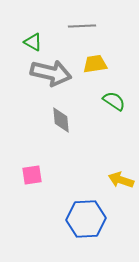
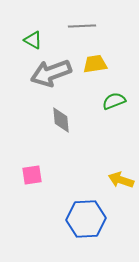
green triangle: moved 2 px up
gray arrow: rotated 147 degrees clockwise
green semicircle: rotated 55 degrees counterclockwise
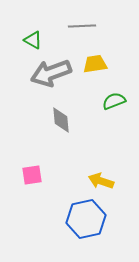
yellow arrow: moved 20 px left, 1 px down
blue hexagon: rotated 9 degrees counterclockwise
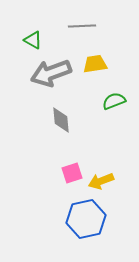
pink square: moved 40 px right, 2 px up; rotated 10 degrees counterclockwise
yellow arrow: rotated 40 degrees counterclockwise
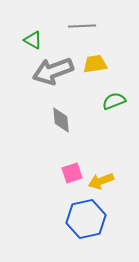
gray arrow: moved 2 px right, 2 px up
